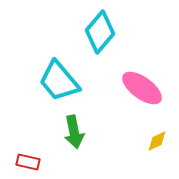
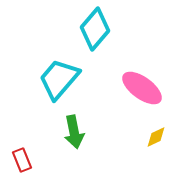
cyan diamond: moved 5 px left, 3 px up
cyan trapezoid: moved 2 px up; rotated 81 degrees clockwise
yellow diamond: moved 1 px left, 4 px up
red rectangle: moved 6 px left, 2 px up; rotated 55 degrees clockwise
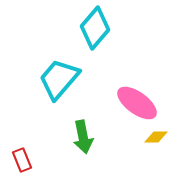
cyan diamond: moved 1 px up
pink ellipse: moved 5 px left, 15 px down
green arrow: moved 9 px right, 5 px down
yellow diamond: rotated 25 degrees clockwise
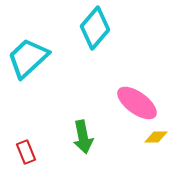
cyan trapezoid: moved 31 px left, 21 px up; rotated 6 degrees clockwise
red rectangle: moved 4 px right, 8 px up
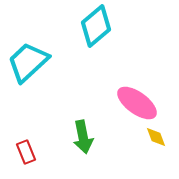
cyan diamond: moved 1 px right, 2 px up; rotated 9 degrees clockwise
cyan trapezoid: moved 4 px down
yellow diamond: rotated 70 degrees clockwise
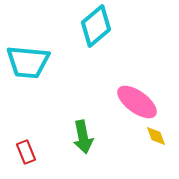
cyan trapezoid: rotated 132 degrees counterclockwise
pink ellipse: moved 1 px up
yellow diamond: moved 1 px up
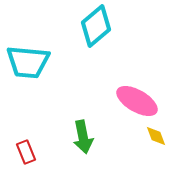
pink ellipse: moved 1 px up; rotated 6 degrees counterclockwise
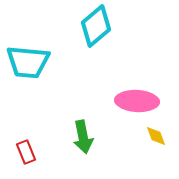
pink ellipse: rotated 27 degrees counterclockwise
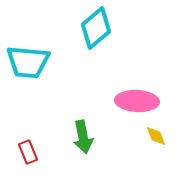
cyan diamond: moved 2 px down
red rectangle: moved 2 px right
